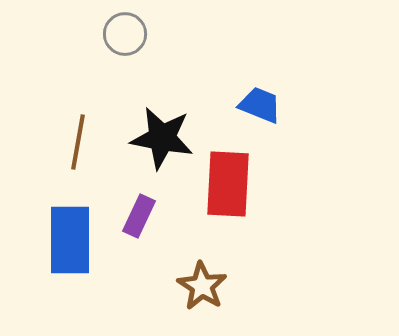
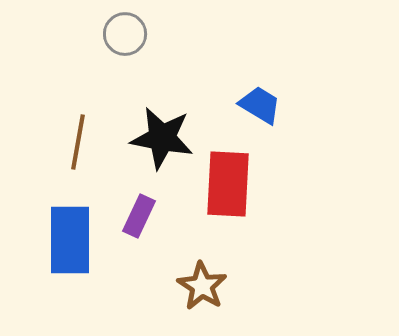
blue trapezoid: rotated 9 degrees clockwise
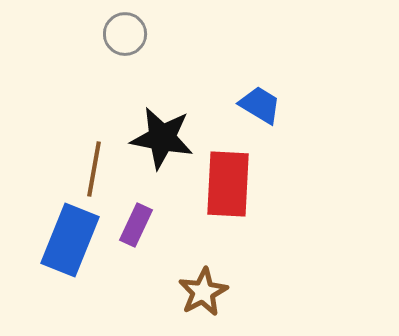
brown line: moved 16 px right, 27 px down
purple rectangle: moved 3 px left, 9 px down
blue rectangle: rotated 22 degrees clockwise
brown star: moved 1 px right, 6 px down; rotated 12 degrees clockwise
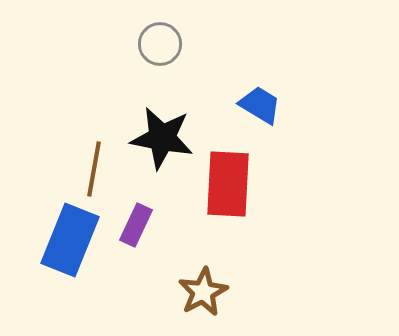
gray circle: moved 35 px right, 10 px down
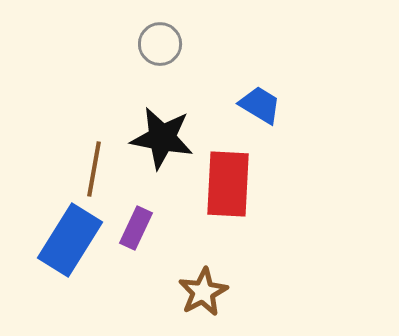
purple rectangle: moved 3 px down
blue rectangle: rotated 10 degrees clockwise
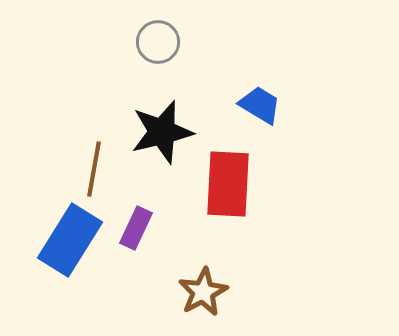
gray circle: moved 2 px left, 2 px up
black star: moved 6 px up; rotated 24 degrees counterclockwise
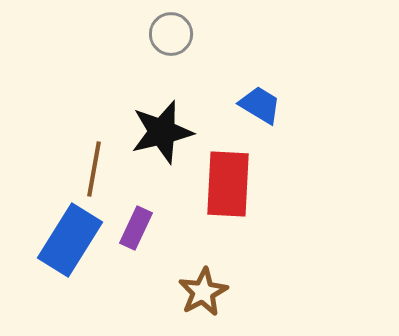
gray circle: moved 13 px right, 8 px up
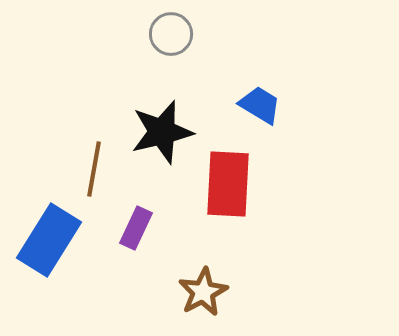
blue rectangle: moved 21 px left
